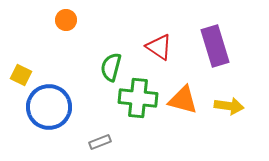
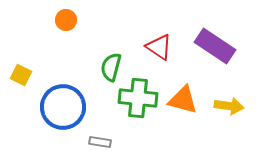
purple rectangle: rotated 39 degrees counterclockwise
blue circle: moved 14 px right
gray rectangle: rotated 30 degrees clockwise
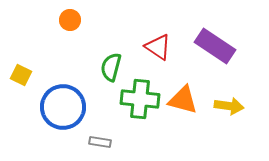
orange circle: moved 4 px right
red triangle: moved 1 px left
green cross: moved 2 px right, 1 px down
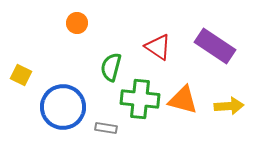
orange circle: moved 7 px right, 3 px down
yellow arrow: rotated 12 degrees counterclockwise
gray rectangle: moved 6 px right, 14 px up
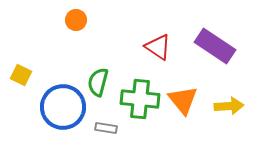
orange circle: moved 1 px left, 3 px up
green semicircle: moved 13 px left, 15 px down
orange triangle: rotated 36 degrees clockwise
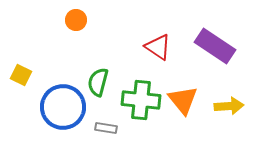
green cross: moved 1 px right, 1 px down
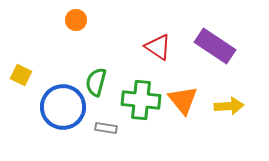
green semicircle: moved 2 px left
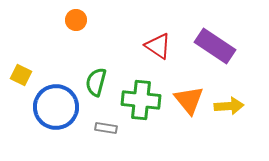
red triangle: moved 1 px up
orange triangle: moved 6 px right
blue circle: moved 7 px left
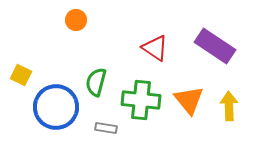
red triangle: moved 3 px left, 2 px down
yellow arrow: rotated 88 degrees counterclockwise
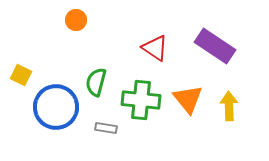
orange triangle: moved 1 px left, 1 px up
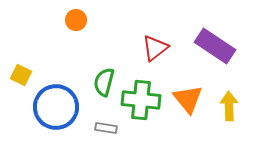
red triangle: rotated 48 degrees clockwise
green semicircle: moved 8 px right
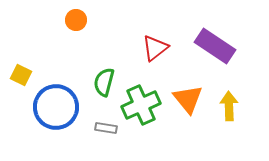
green cross: moved 5 px down; rotated 30 degrees counterclockwise
